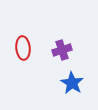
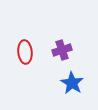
red ellipse: moved 2 px right, 4 px down
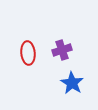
red ellipse: moved 3 px right, 1 px down
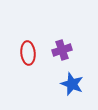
blue star: moved 1 px down; rotated 10 degrees counterclockwise
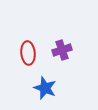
blue star: moved 27 px left, 4 px down
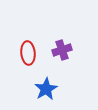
blue star: moved 1 px right, 1 px down; rotated 20 degrees clockwise
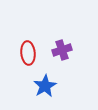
blue star: moved 1 px left, 3 px up
